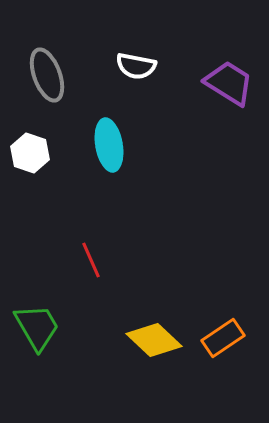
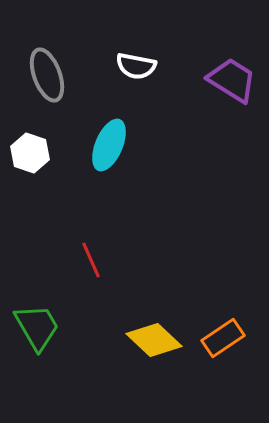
purple trapezoid: moved 3 px right, 3 px up
cyan ellipse: rotated 33 degrees clockwise
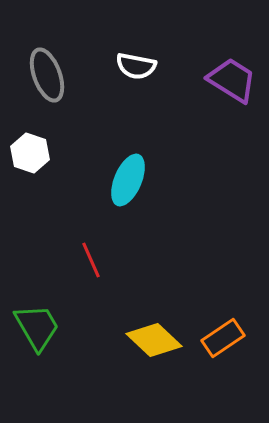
cyan ellipse: moved 19 px right, 35 px down
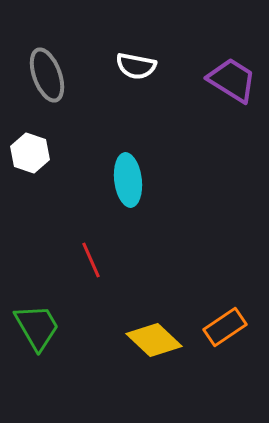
cyan ellipse: rotated 30 degrees counterclockwise
orange rectangle: moved 2 px right, 11 px up
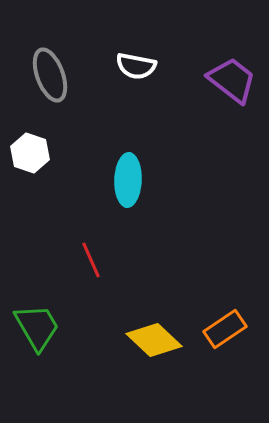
gray ellipse: moved 3 px right
purple trapezoid: rotated 6 degrees clockwise
cyan ellipse: rotated 9 degrees clockwise
orange rectangle: moved 2 px down
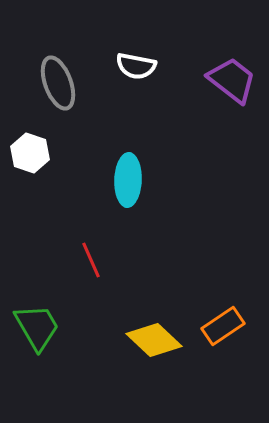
gray ellipse: moved 8 px right, 8 px down
orange rectangle: moved 2 px left, 3 px up
